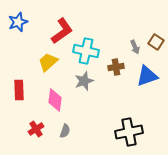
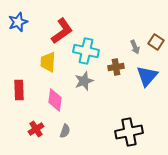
yellow trapezoid: rotated 45 degrees counterclockwise
blue triangle: rotated 30 degrees counterclockwise
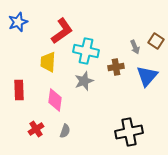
brown square: moved 1 px up
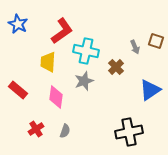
blue star: moved 2 px down; rotated 24 degrees counterclockwise
brown square: rotated 14 degrees counterclockwise
brown cross: rotated 35 degrees counterclockwise
blue triangle: moved 3 px right, 14 px down; rotated 15 degrees clockwise
red rectangle: moved 1 px left; rotated 48 degrees counterclockwise
pink diamond: moved 1 px right, 3 px up
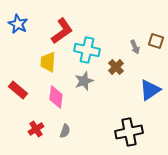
cyan cross: moved 1 px right, 1 px up
